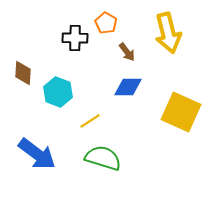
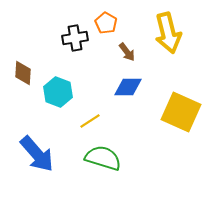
black cross: rotated 10 degrees counterclockwise
blue arrow: rotated 12 degrees clockwise
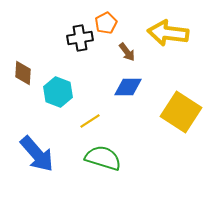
orange pentagon: rotated 15 degrees clockwise
yellow arrow: rotated 111 degrees clockwise
black cross: moved 5 px right
yellow square: rotated 9 degrees clockwise
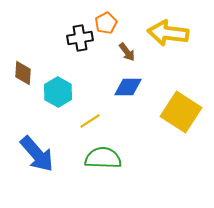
cyan hexagon: rotated 8 degrees clockwise
green semicircle: rotated 15 degrees counterclockwise
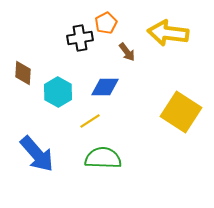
blue diamond: moved 23 px left
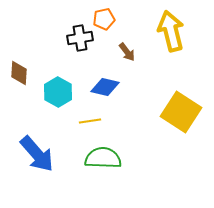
orange pentagon: moved 2 px left, 4 px up; rotated 15 degrees clockwise
yellow arrow: moved 3 px right, 2 px up; rotated 69 degrees clockwise
brown diamond: moved 4 px left
blue diamond: rotated 12 degrees clockwise
yellow line: rotated 25 degrees clockwise
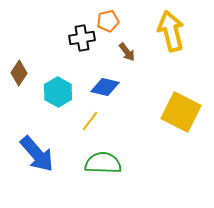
orange pentagon: moved 4 px right, 2 px down
black cross: moved 2 px right
brown diamond: rotated 30 degrees clockwise
yellow square: rotated 6 degrees counterclockwise
yellow line: rotated 45 degrees counterclockwise
green semicircle: moved 5 px down
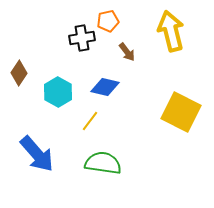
green semicircle: rotated 6 degrees clockwise
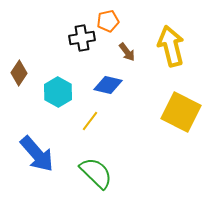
yellow arrow: moved 15 px down
blue diamond: moved 3 px right, 2 px up
green semicircle: moved 7 px left, 10 px down; rotated 36 degrees clockwise
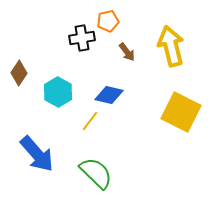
blue diamond: moved 1 px right, 10 px down
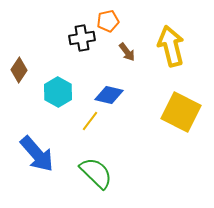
brown diamond: moved 3 px up
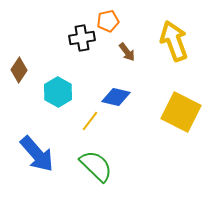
yellow arrow: moved 3 px right, 5 px up; rotated 6 degrees counterclockwise
blue diamond: moved 7 px right, 2 px down
green semicircle: moved 7 px up
